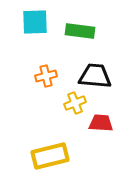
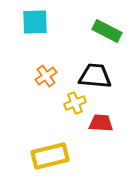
green rectangle: moved 27 px right; rotated 20 degrees clockwise
orange cross: rotated 20 degrees counterclockwise
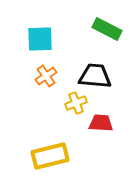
cyan square: moved 5 px right, 17 px down
green rectangle: moved 2 px up
yellow cross: moved 1 px right
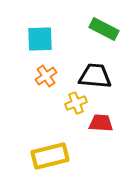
green rectangle: moved 3 px left
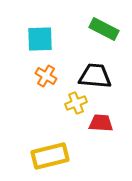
orange cross: rotated 25 degrees counterclockwise
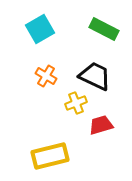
cyan square: moved 10 px up; rotated 28 degrees counterclockwise
black trapezoid: rotated 20 degrees clockwise
red trapezoid: moved 2 px down; rotated 20 degrees counterclockwise
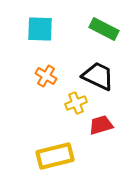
cyan square: rotated 32 degrees clockwise
black trapezoid: moved 3 px right
yellow rectangle: moved 5 px right
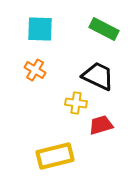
orange cross: moved 11 px left, 6 px up
yellow cross: rotated 30 degrees clockwise
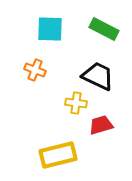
cyan square: moved 10 px right
orange cross: rotated 10 degrees counterclockwise
yellow rectangle: moved 3 px right, 1 px up
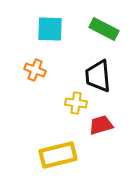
black trapezoid: rotated 120 degrees counterclockwise
